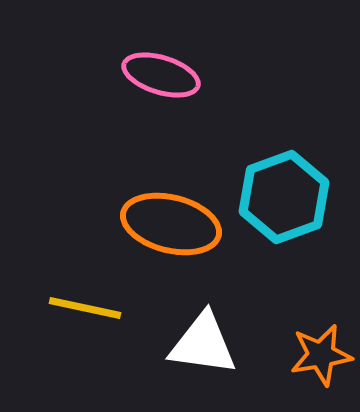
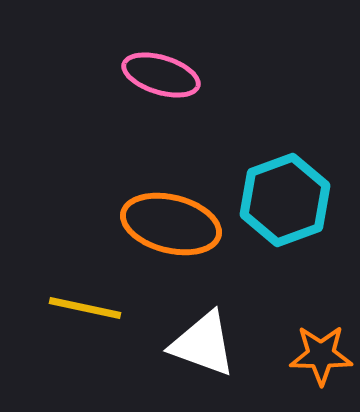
cyan hexagon: moved 1 px right, 3 px down
white triangle: rotated 12 degrees clockwise
orange star: rotated 10 degrees clockwise
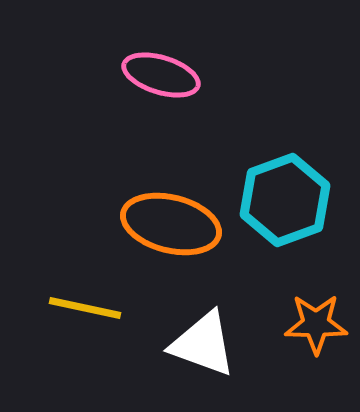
orange star: moved 5 px left, 31 px up
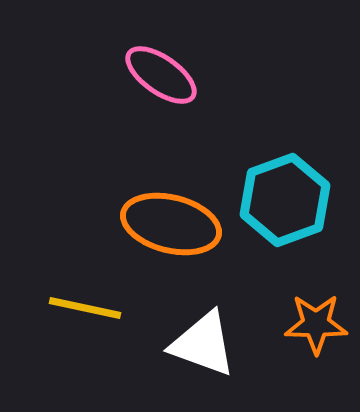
pink ellipse: rotated 18 degrees clockwise
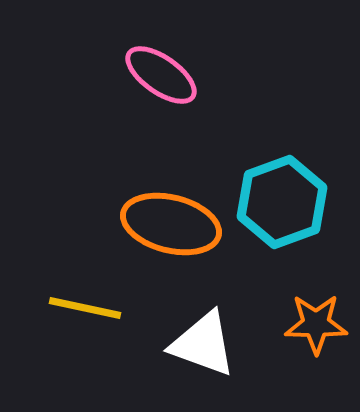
cyan hexagon: moved 3 px left, 2 px down
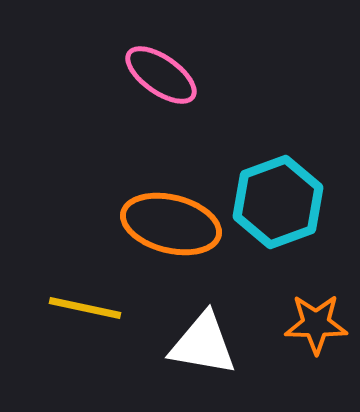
cyan hexagon: moved 4 px left
white triangle: rotated 10 degrees counterclockwise
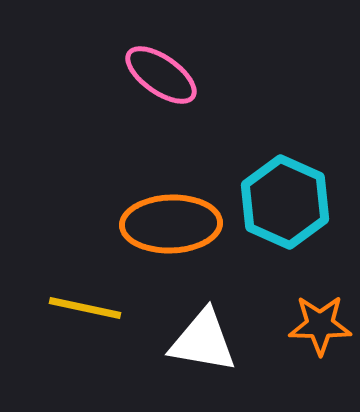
cyan hexagon: moved 7 px right; rotated 16 degrees counterclockwise
orange ellipse: rotated 16 degrees counterclockwise
orange star: moved 4 px right, 1 px down
white triangle: moved 3 px up
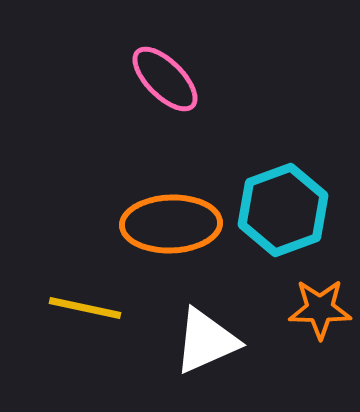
pink ellipse: moved 4 px right, 4 px down; rotated 10 degrees clockwise
cyan hexagon: moved 2 px left, 8 px down; rotated 16 degrees clockwise
orange star: moved 16 px up
white triangle: moved 3 px right; rotated 34 degrees counterclockwise
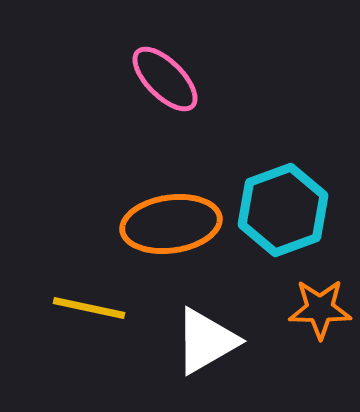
orange ellipse: rotated 6 degrees counterclockwise
yellow line: moved 4 px right
white triangle: rotated 6 degrees counterclockwise
